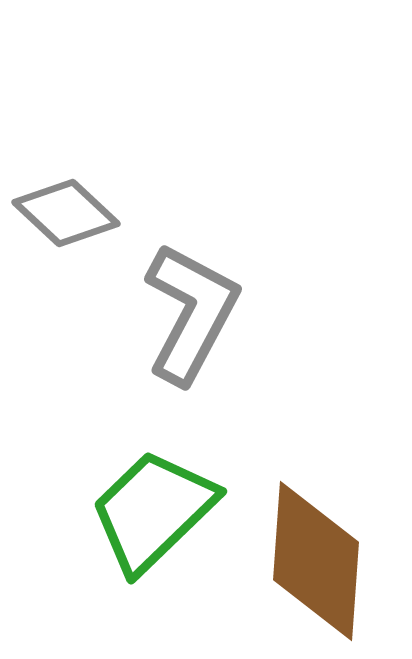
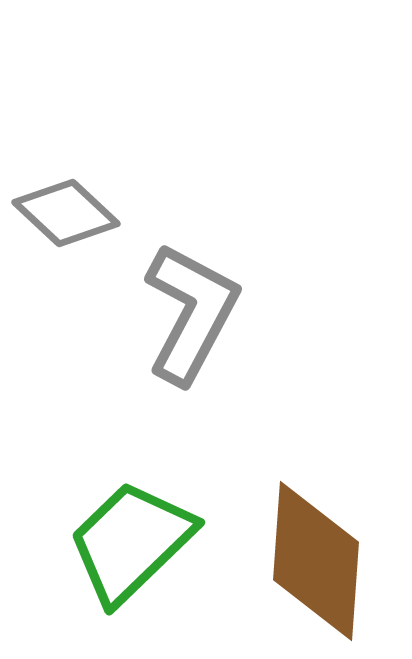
green trapezoid: moved 22 px left, 31 px down
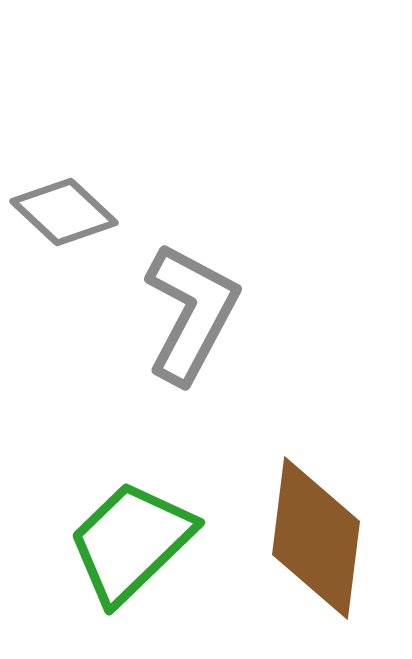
gray diamond: moved 2 px left, 1 px up
brown diamond: moved 23 px up; rotated 3 degrees clockwise
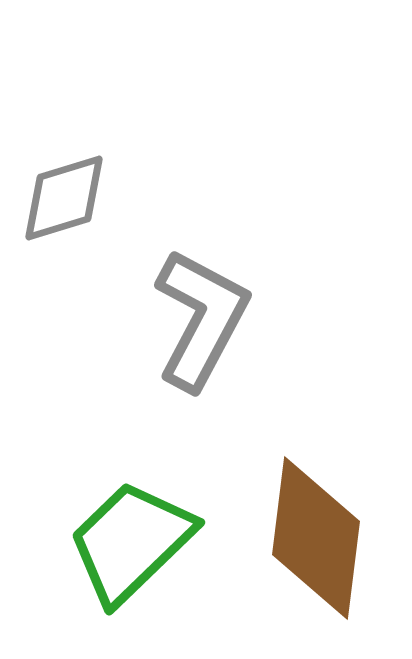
gray diamond: moved 14 px up; rotated 60 degrees counterclockwise
gray L-shape: moved 10 px right, 6 px down
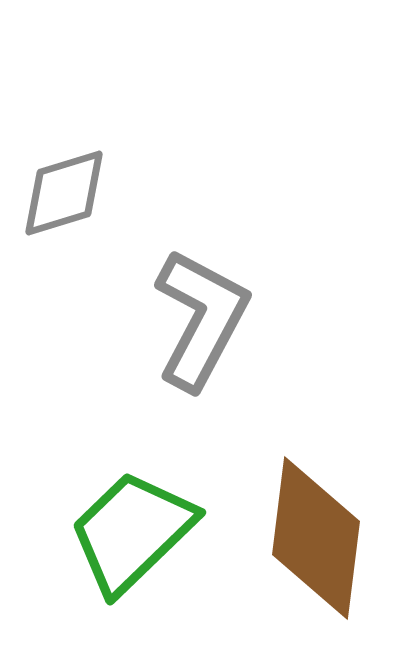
gray diamond: moved 5 px up
green trapezoid: moved 1 px right, 10 px up
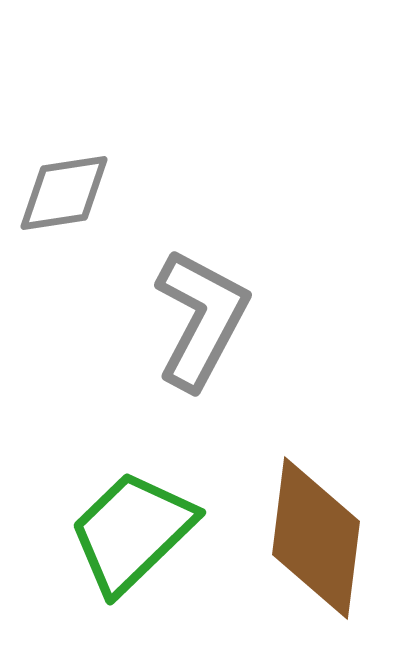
gray diamond: rotated 8 degrees clockwise
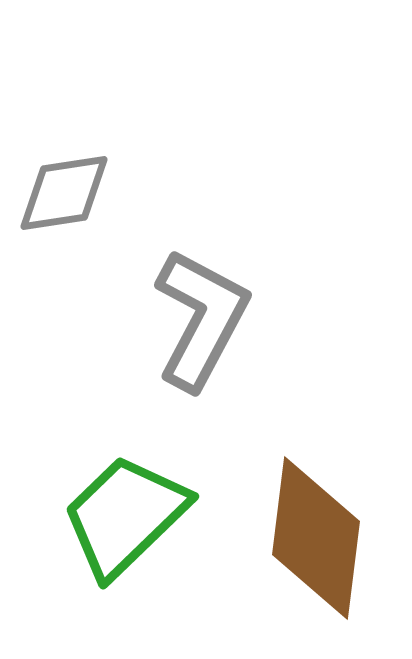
green trapezoid: moved 7 px left, 16 px up
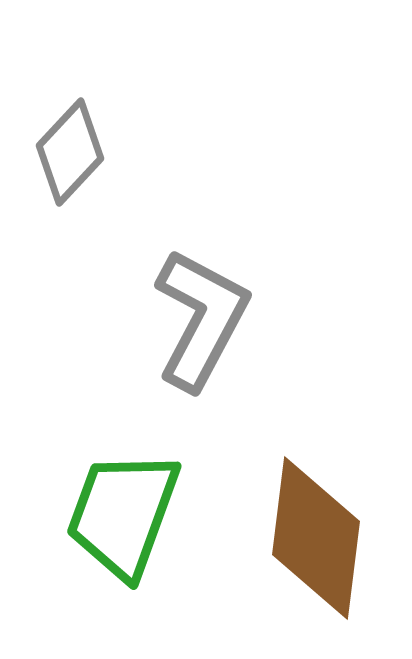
gray diamond: moved 6 px right, 41 px up; rotated 38 degrees counterclockwise
green trapezoid: moved 2 px left, 2 px up; rotated 26 degrees counterclockwise
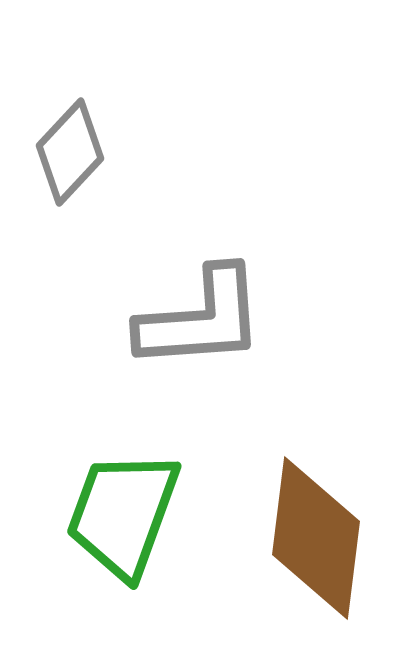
gray L-shape: rotated 58 degrees clockwise
